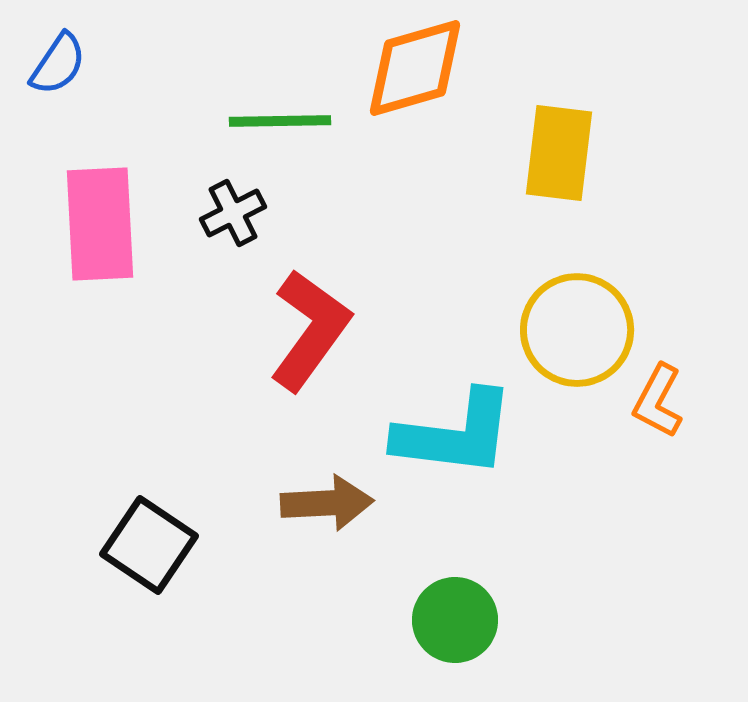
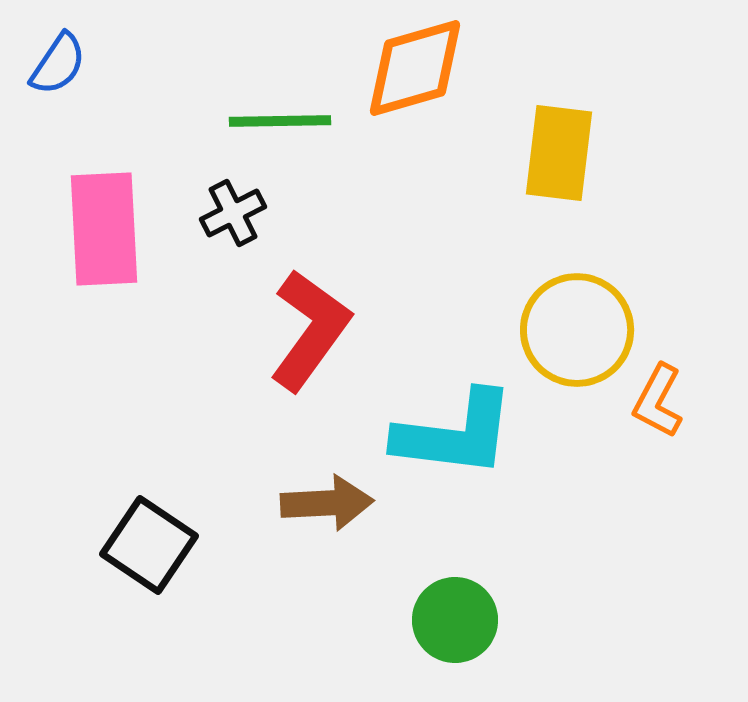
pink rectangle: moved 4 px right, 5 px down
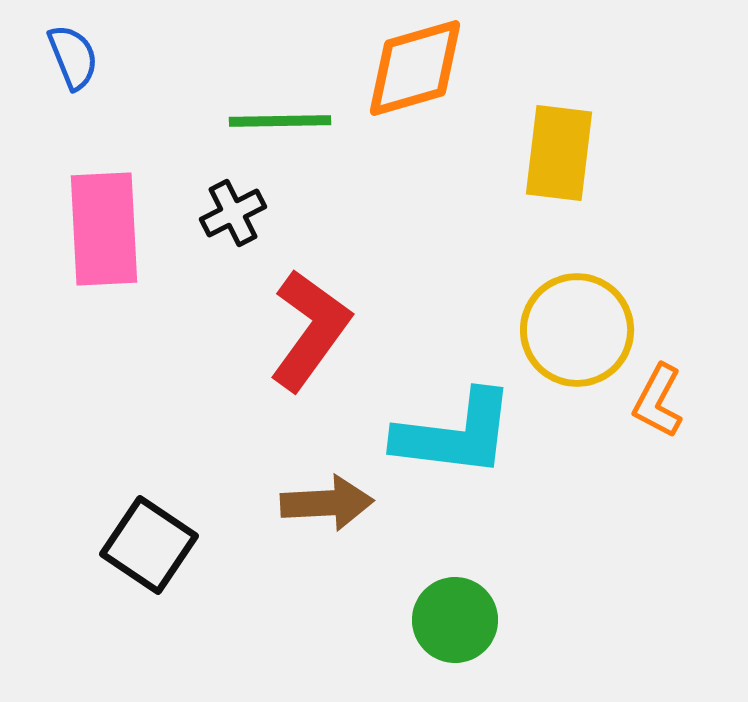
blue semicircle: moved 15 px right, 7 px up; rotated 56 degrees counterclockwise
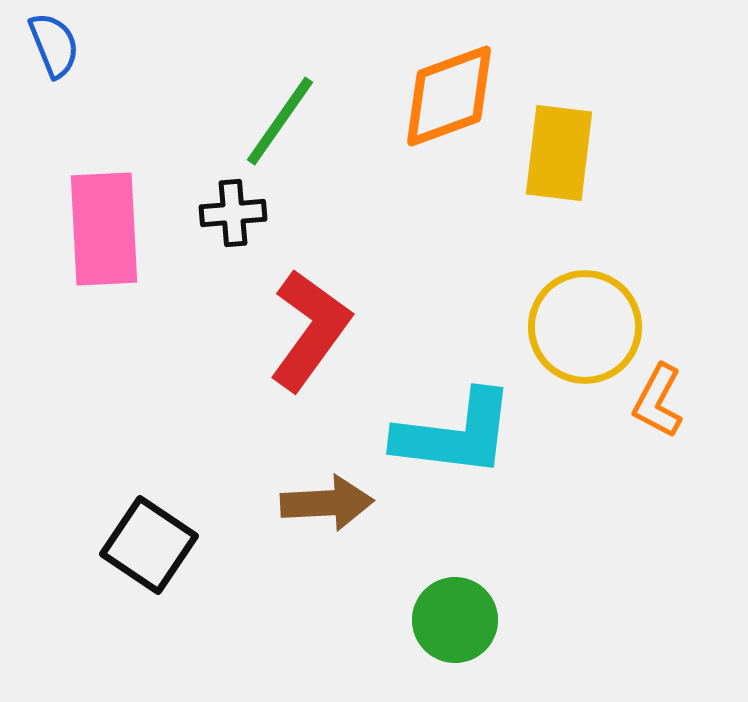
blue semicircle: moved 19 px left, 12 px up
orange diamond: moved 34 px right, 28 px down; rotated 4 degrees counterclockwise
green line: rotated 54 degrees counterclockwise
black cross: rotated 22 degrees clockwise
yellow circle: moved 8 px right, 3 px up
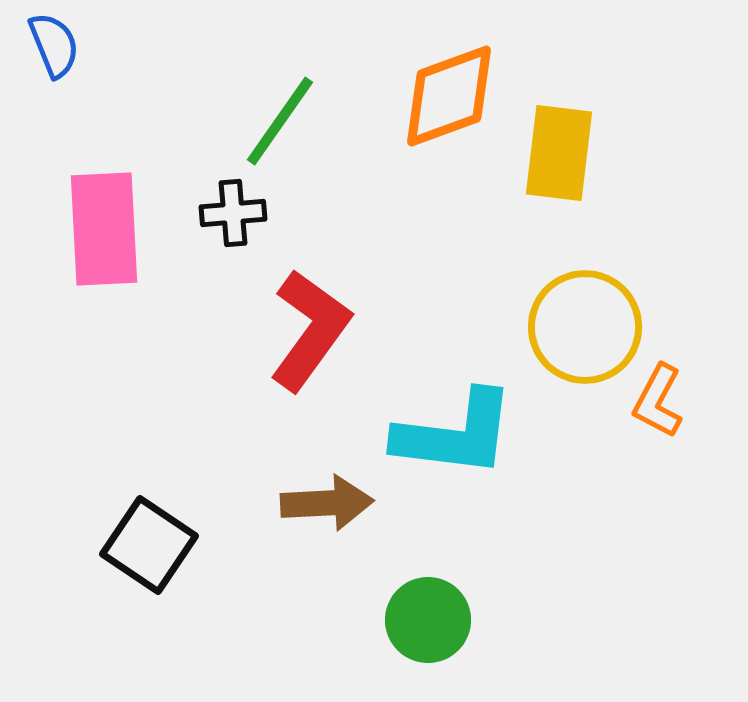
green circle: moved 27 px left
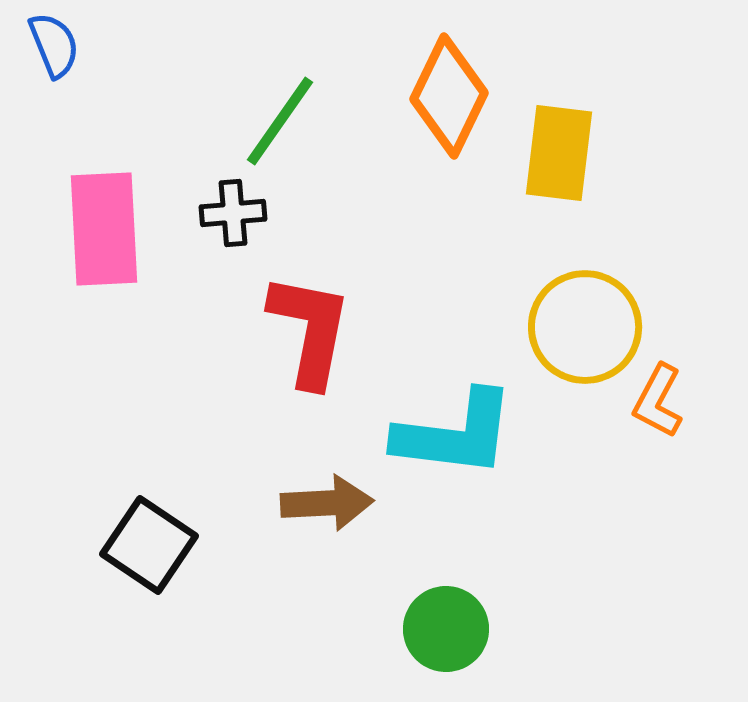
orange diamond: rotated 44 degrees counterclockwise
red L-shape: rotated 25 degrees counterclockwise
green circle: moved 18 px right, 9 px down
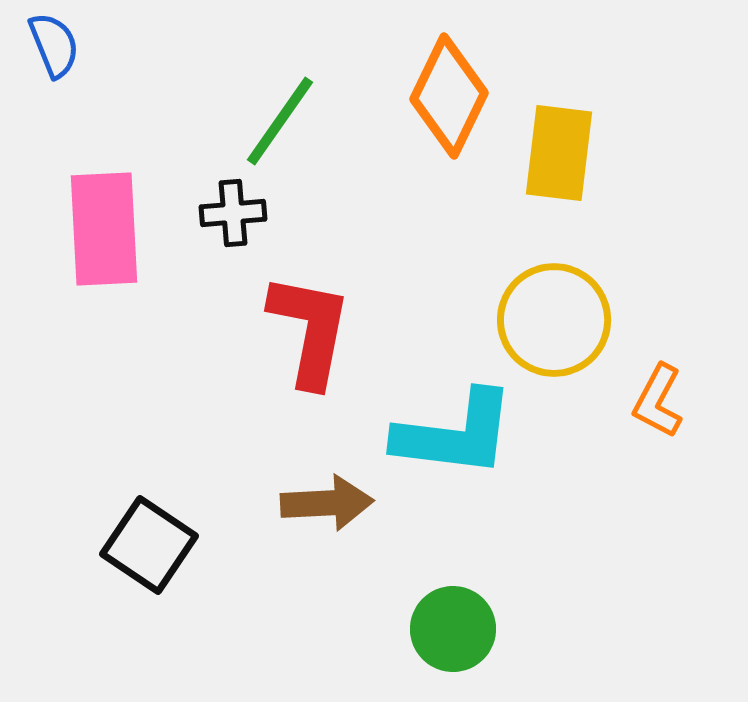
yellow circle: moved 31 px left, 7 px up
green circle: moved 7 px right
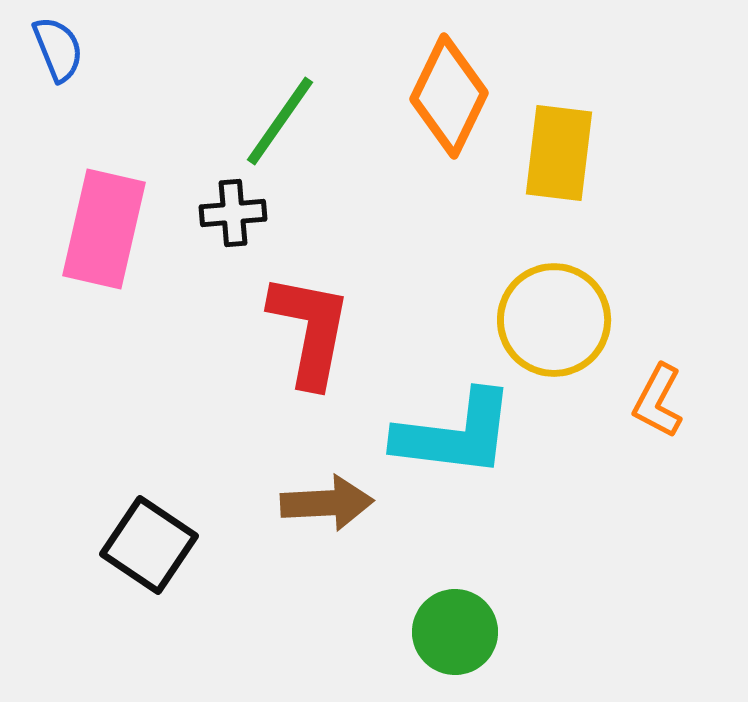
blue semicircle: moved 4 px right, 4 px down
pink rectangle: rotated 16 degrees clockwise
green circle: moved 2 px right, 3 px down
